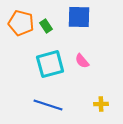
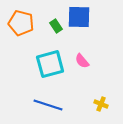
green rectangle: moved 10 px right
yellow cross: rotated 24 degrees clockwise
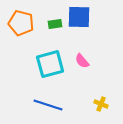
green rectangle: moved 1 px left, 2 px up; rotated 64 degrees counterclockwise
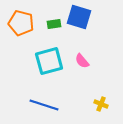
blue square: rotated 15 degrees clockwise
green rectangle: moved 1 px left
cyan square: moved 1 px left, 3 px up
blue line: moved 4 px left
